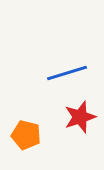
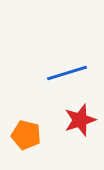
red star: moved 3 px down
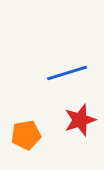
orange pentagon: rotated 24 degrees counterclockwise
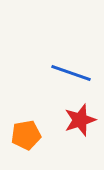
blue line: moved 4 px right; rotated 36 degrees clockwise
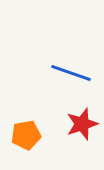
red star: moved 2 px right, 4 px down
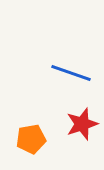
orange pentagon: moved 5 px right, 4 px down
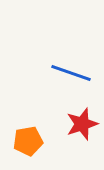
orange pentagon: moved 3 px left, 2 px down
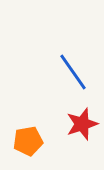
blue line: moved 2 px right, 1 px up; rotated 36 degrees clockwise
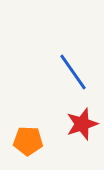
orange pentagon: rotated 12 degrees clockwise
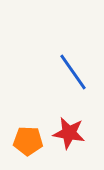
red star: moved 13 px left, 9 px down; rotated 28 degrees clockwise
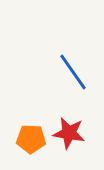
orange pentagon: moved 3 px right, 2 px up
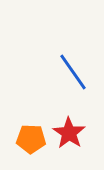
red star: rotated 24 degrees clockwise
